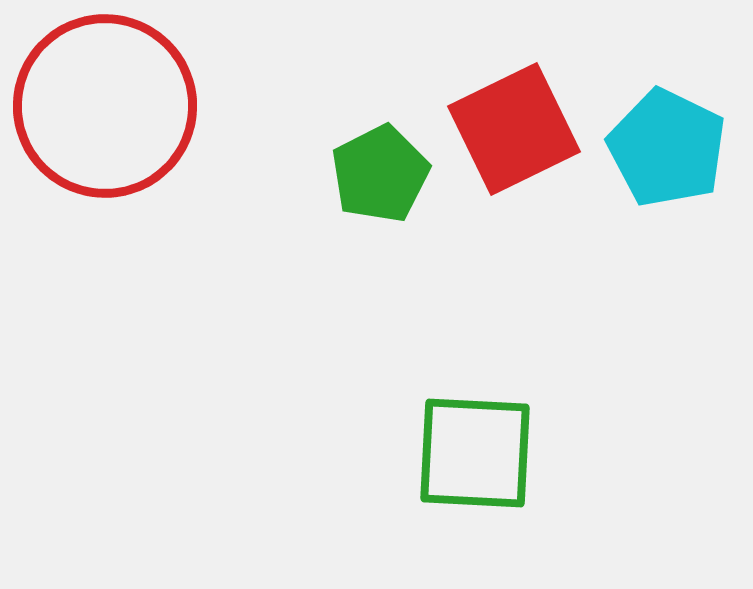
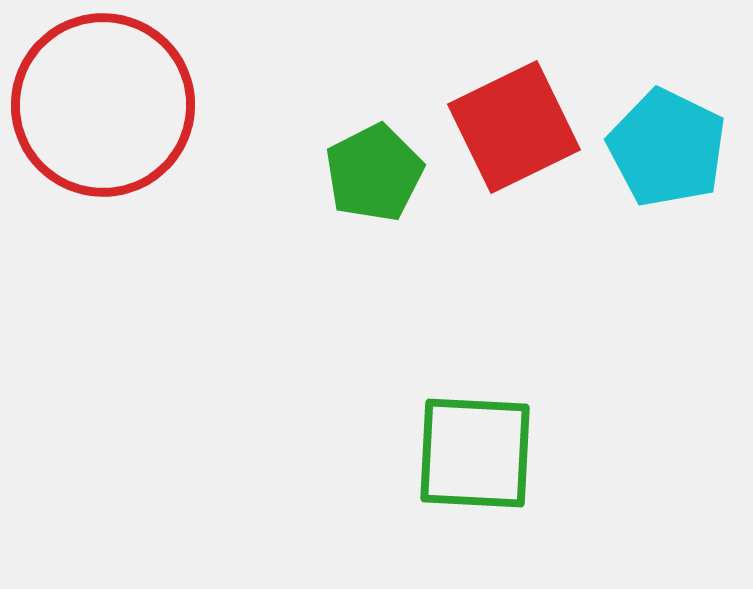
red circle: moved 2 px left, 1 px up
red square: moved 2 px up
green pentagon: moved 6 px left, 1 px up
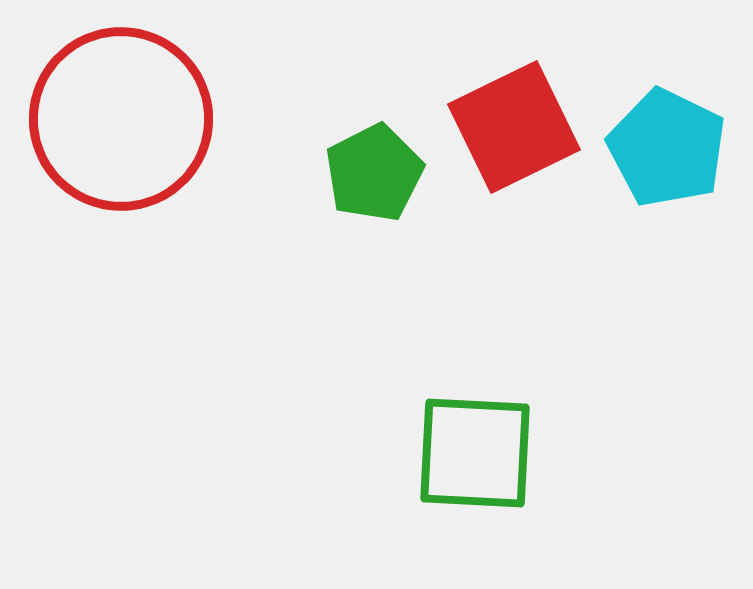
red circle: moved 18 px right, 14 px down
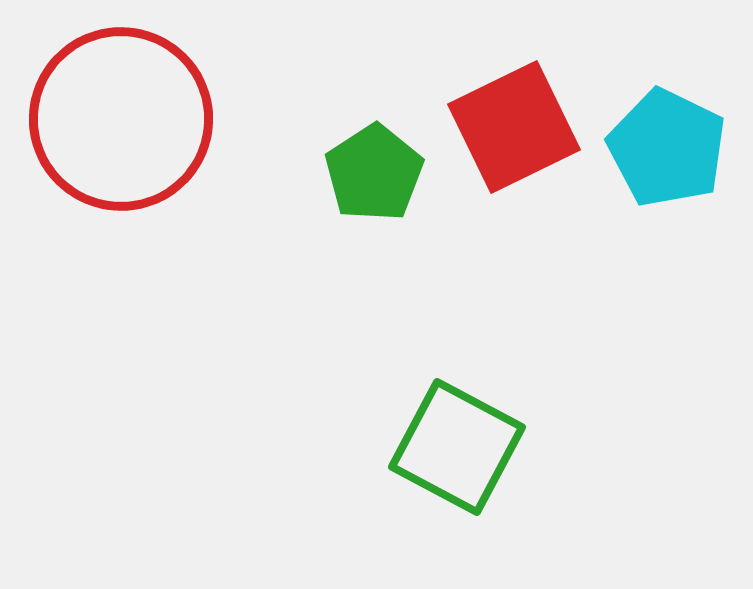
green pentagon: rotated 6 degrees counterclockwise
green square: moved 18 px left, 6 px up; rotated 25 degrees clockwise
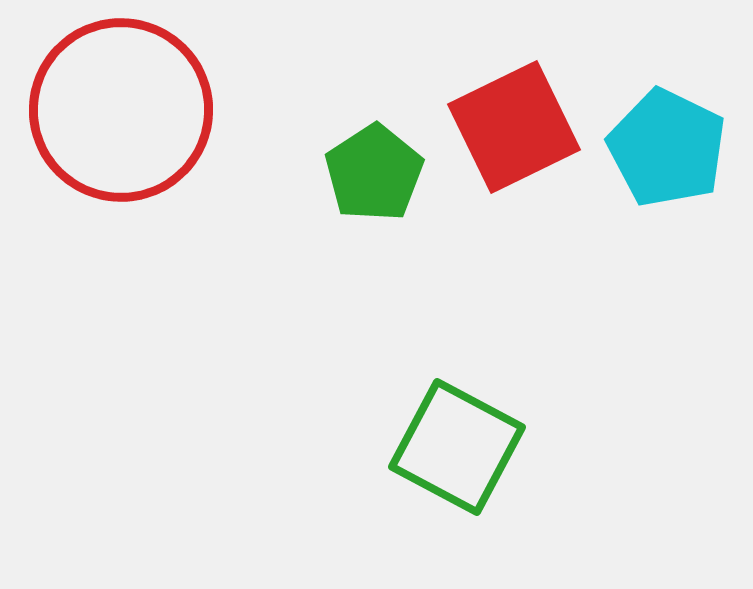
red circle: moved 9 px up
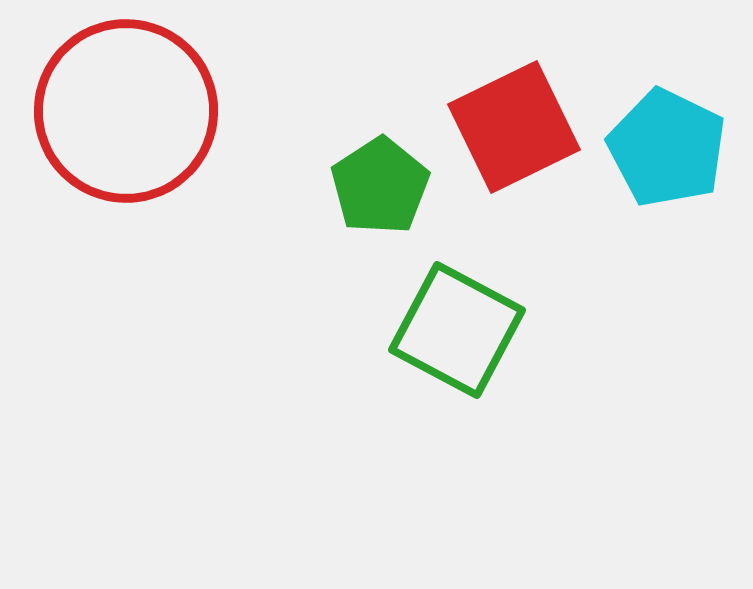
red circle: moved 5 px right, 1 px down
green pentagon: moved 6 px right, 13 px down
green square: moved 117 px up
